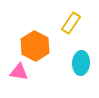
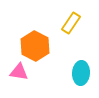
cyan ellipse: moved 10 px down
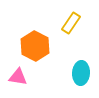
pink triangle: moved 1 px left, 5 px down
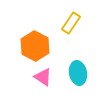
cyan ellipse: moved 3 px left; rotated 15 degrees counterclockwise
pink triangle: moved 25 px right; rotated 24 degrees clockwise
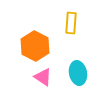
yellow rectangle: rotated 30 degrees counterclockwise
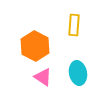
yellow rectangle: moved 3 px right, 2 px down
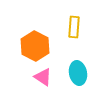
yellow rectangle: moved 2 px down
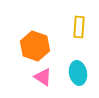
yellow rectangle: moved 5 px right
orange hexagon: rotated 8 degrees counterclockwise
